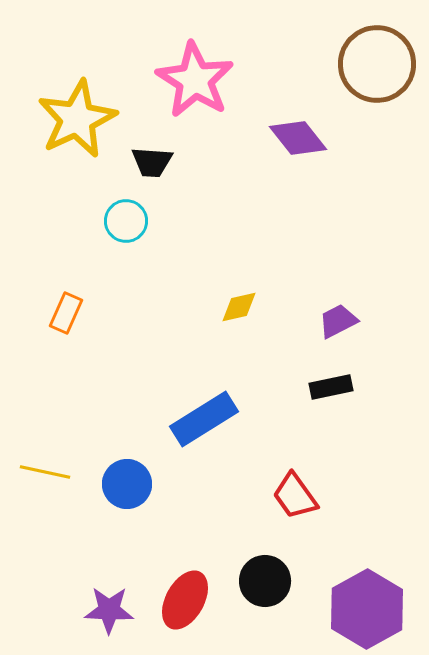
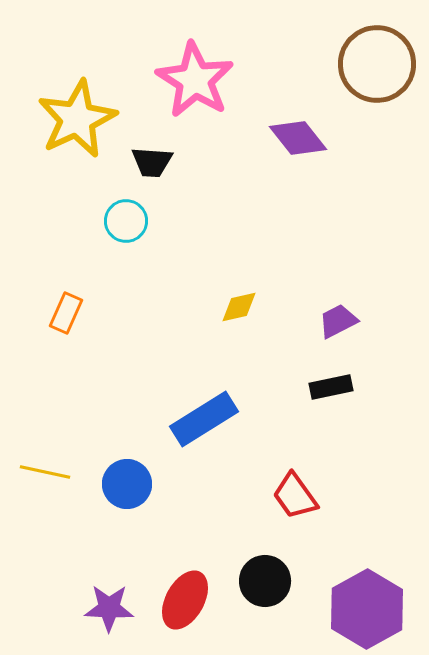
purple star: moved 2 px up
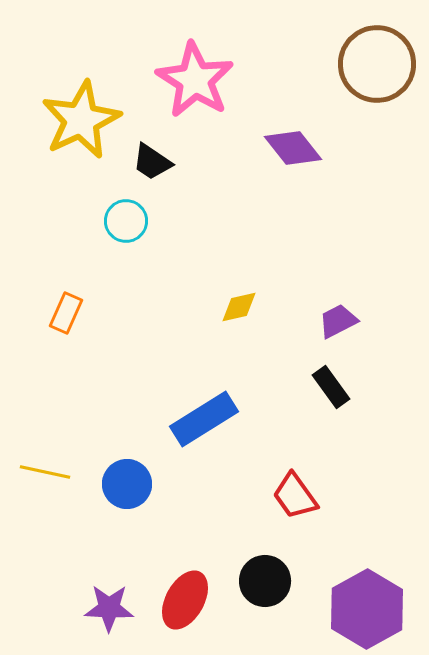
yellow star: moved 4 px right, 1 px down
purple diamond: moved 5 px left, 10 px down
black trapezoid: rotated 30 degrees clockwise
black rectangle: rotated 66 degrees clockwise
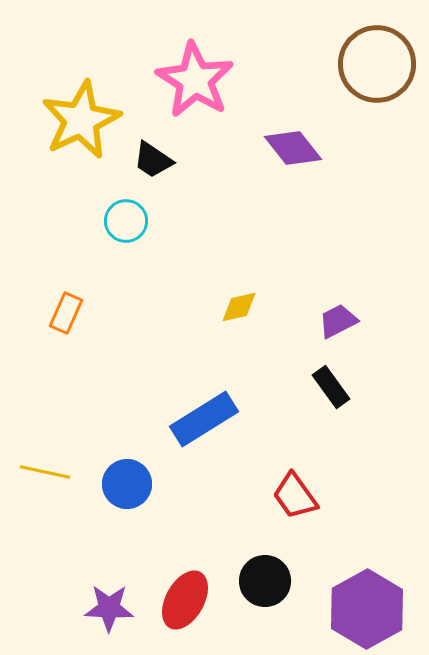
black trapezoid: moved 1 px right, 2 px up
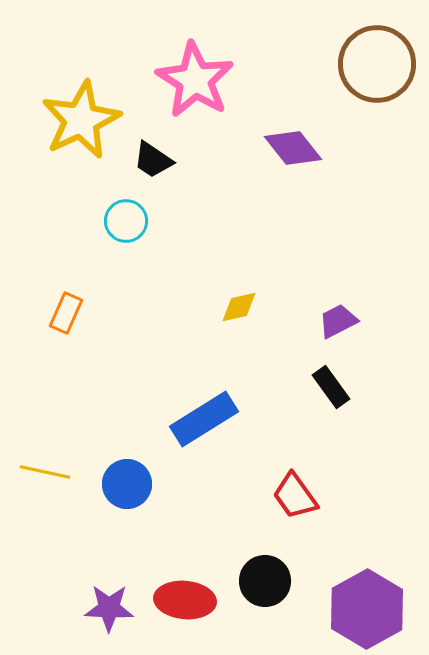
red ellipse: rotated 66 degrees clockwise
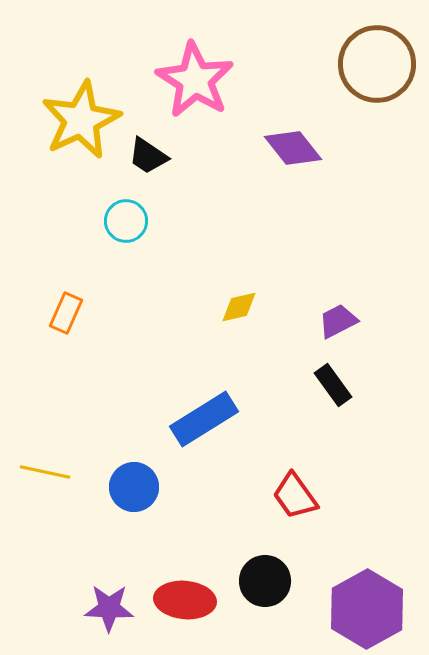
black trapezoid: moved 5 px left, 4 px up
black rectangle: moved 2 px right, 2 px up
blue circle: moved 7 px right, 3 px down
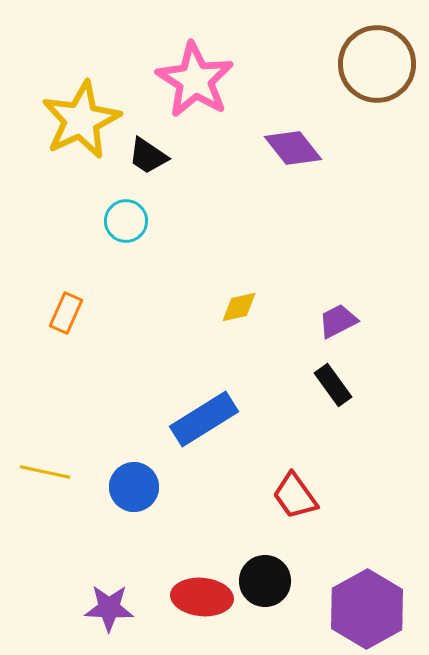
red ellipse: moved 17 px right, 3 px up
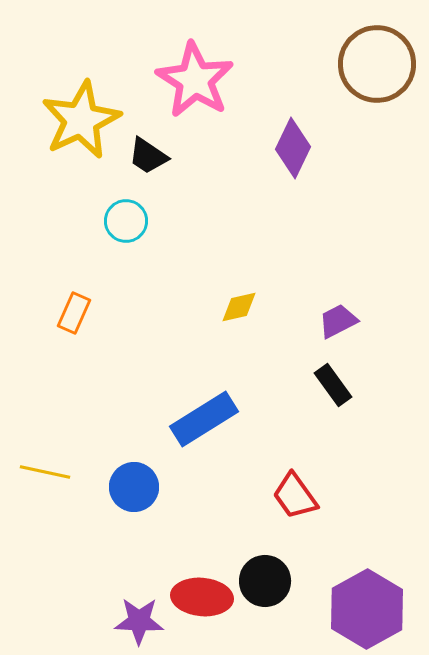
purple diamond: rotated 64 degrees clockwise
orange rectangle: moved 8 px right
purple star: moved 30 px right, 13 px down
